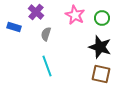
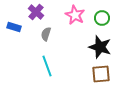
brown square: rotated 18 degrees counterclockwise
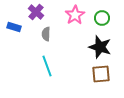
pink star: rotated 12 degrees clockwise
gray semicircle: rotated 16 degrees counterclockwise
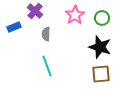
purple cross: moved 1 px left, 1 px up
blue rectangle: rotated 40 degrees counterclockwise
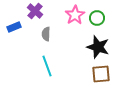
green circle: moved 5 px left
black star: moved 2 px left
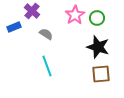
purple cross: moved 3 px left
gray semicircle: rotated 120 degrees clockwise
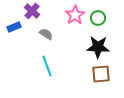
green circle: moved 1 px right
black star: rotated 15 degrees counterclockwise
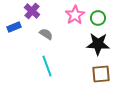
black star: moved 3 px up
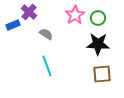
purple cross: moved 3 px left, 1 px down
blue rectangle: moved 1 px left, 2 px up
brown square: moved 1 px right
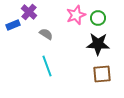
pink star: moved 1 px right; rotated 12 degrees clockwise
